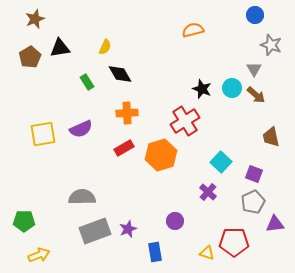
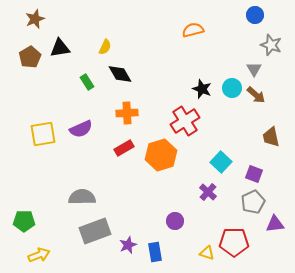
purple star: moved 16 px down
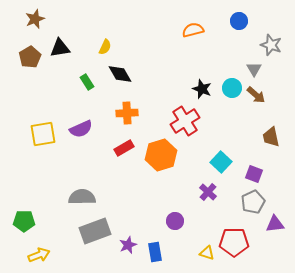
blue circle: moved 16 px left, 6 px down
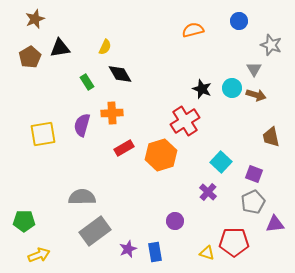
brown arrow: rotated 24 degrees counterclockwise
orange cross: moved 15 px left
purple semicircle: moved 1 px right, 4 px up; rotated 130 degrees clockwise
gray rectangle: rotated 16 degrees counterclockwise
purple star: moved 4 px down
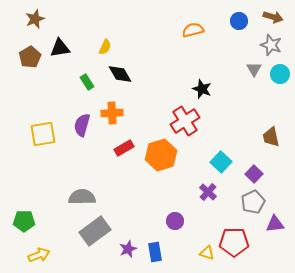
cyan circle: moved 48 px right, 14 px up
brown arrow: moved 17 px right, 78 px up
purple square: rotated 24 degrees clockwise
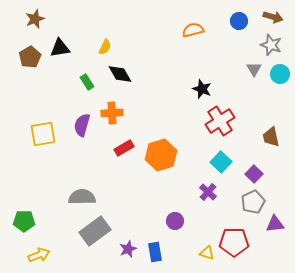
red cross: moved 35 px right
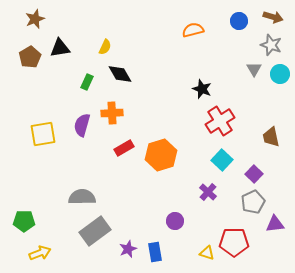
green rectangle: rotated 56 degrees clockwise
cyan square: moved 1 px right, 2 px up
yellow arrow: moved 1 px right, 2 px up
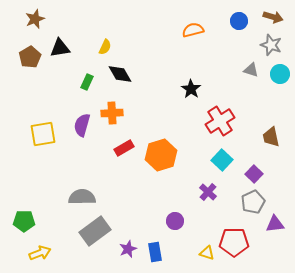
gray triangle: moved 3 px left, 1 px down; rotated 42 degrees counterclockwise
black star: moved 11 px left; rotated 12 degrees clockwise
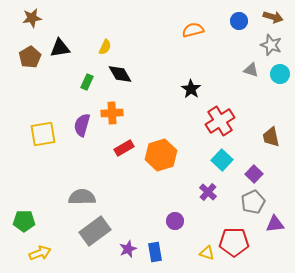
brown star: moved 3 px left, 1 px up; rotated 12 degrees clockwise
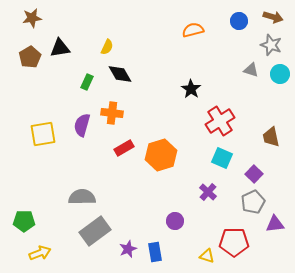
yellow semicircle: moved 2 px right
orange cross: rotated 10 degrees clockwise
cyan square: moved 2 px up; rotated 20 degrees counterclockwise
yellow triangle: moved 3 px down
